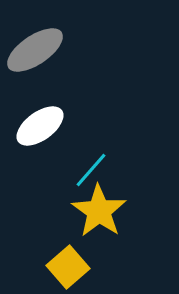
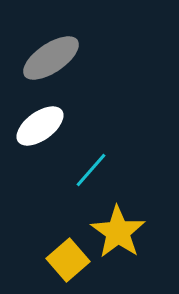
gray ellipse: moved 16 px right, 8 px down
yellow star: moved 19 px right, 21 px down
yellow square: moved 7 px up
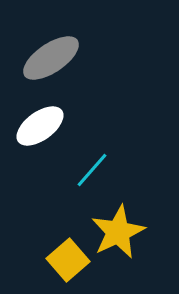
cyan line: moved 1 px right
yellow star: rotated 12 degrees clockwise
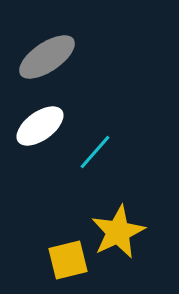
gray ellipse: moved 4 px left, 1 px up
cyan line: moved 3 px right, 18 px up
yellow square: rotated 27 degrees clockwise
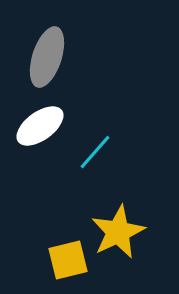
gray ellipse: rotated 38 degrees counterclockwise
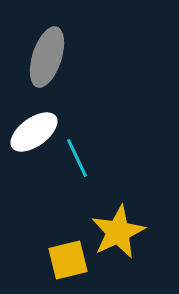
white ellipse: moved 6 px left, 6 px down
cyan line: moved 18 px left, 6 px down; rotated 66 degrees counterclockwise
